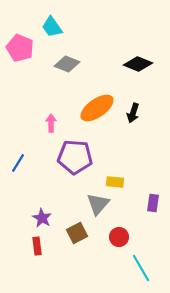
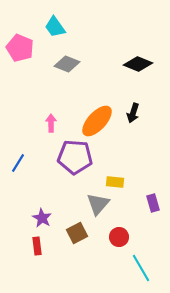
cyan trapezoid: moved 3 px right
orange ellipse: moved 13 px down; rotated 12 degrees counterclockwise
purple rectangle: rotated 24 degrees counterclockwise
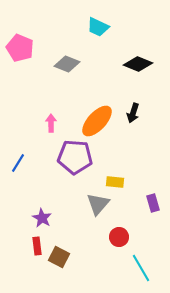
cyan trapezoid: moved 43 px right; rotated 30 degrees counterclockwise
brown square: moved 18 px left, 24 px down; rotated 35 degrees counterclockwise
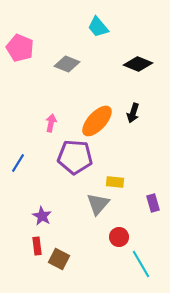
cyan trapezoid: rotated 25 degrees clockwise
pink arrow: rotated 12 degrees clockwise
purple star: moved 2 px up
brown square: moved 2 px down
cyan line: moved 4 px up
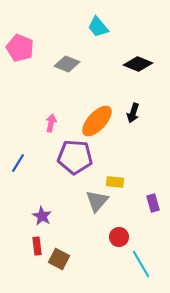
gray triangle: moved 1 px left, 3 px up
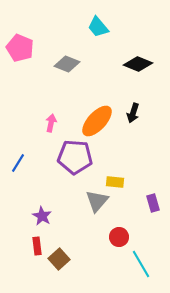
brown square: rotated 20 degrees clockwise
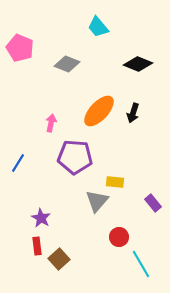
orange ellipse: moved 2 px right, 10 px up
purple rectangle: rotated 24 degrees counterclockwise
purple star: moved 1 px left, 2 px down
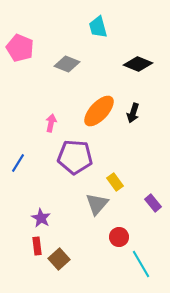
cyan trapezoid: rotated 25 degrees clockwise
yellow rectangle: rotated 48 degrees clockwise
gray triangle: moved 3 px down
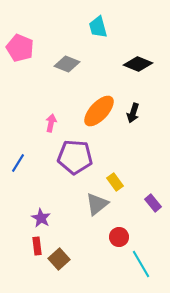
gray triangle: rotated 10 degrees clockwise
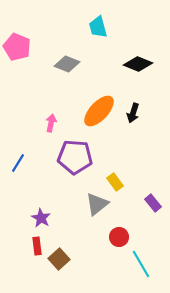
pink pentagon: moved 3 px left, 1 px up
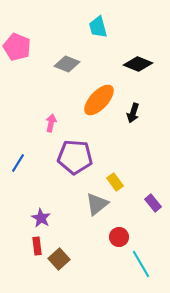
orange ellipse: moved 11 px up
